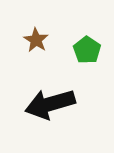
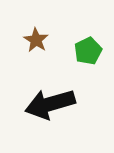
green pentagon: moved 1 px right, 1 px down; rotated 12 degrees clockwise
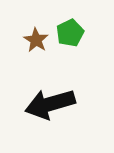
green pentagon: moved 18 px left, 18 px up
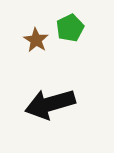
green pentagon: moved 5 px up
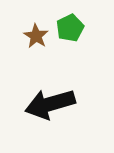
brown star: moved 4 px up
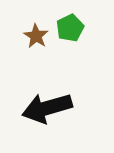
black arrow: moved 3 px left, 4 px down
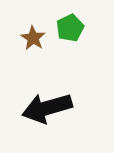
brown star: moved 3 px left, 2 px down
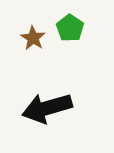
green pentagon: rotated 12 degrees counterclockwise
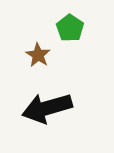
brown star: moved 5 px right, 17 px down
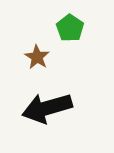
brown star: moved 1 px left, 2 px down
